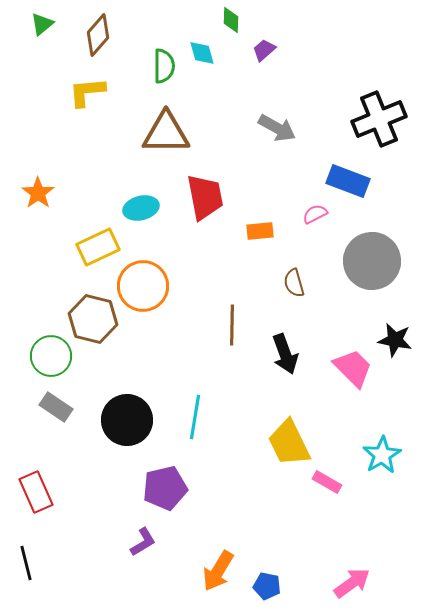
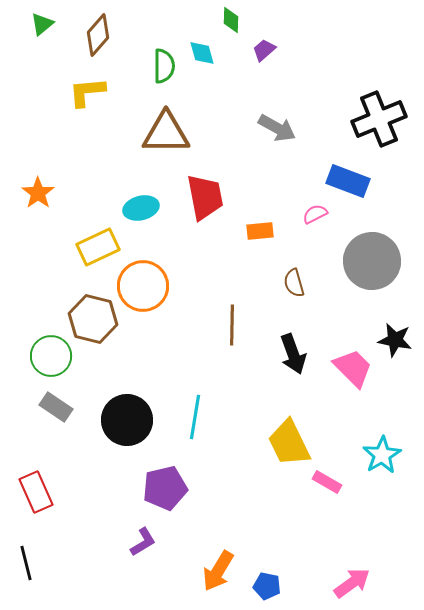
black arrow: moved 8 px right
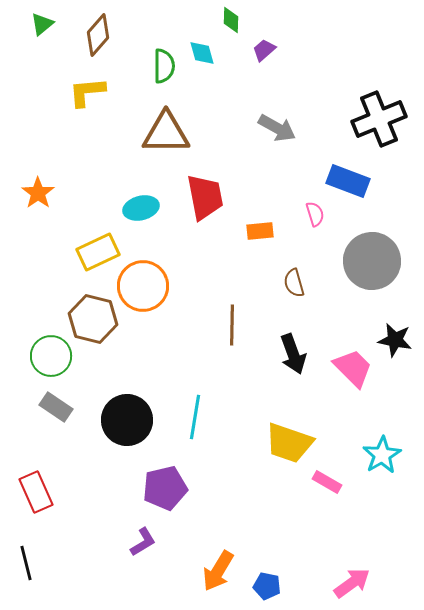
pink semicircle: rotated 100 degrees clockwise
yellow rectangle: moved 5 px down
yellow trapezoid: rotated 45 degrees counterclockwise
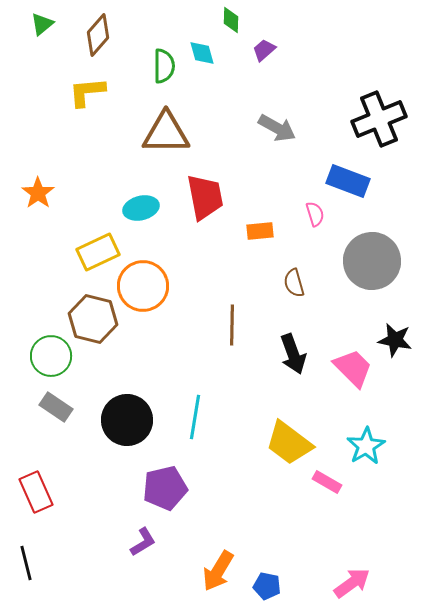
yellow trapezoid: rotated 18 degrees clockwise
cyan star: moved 16 px left, 9 px up
